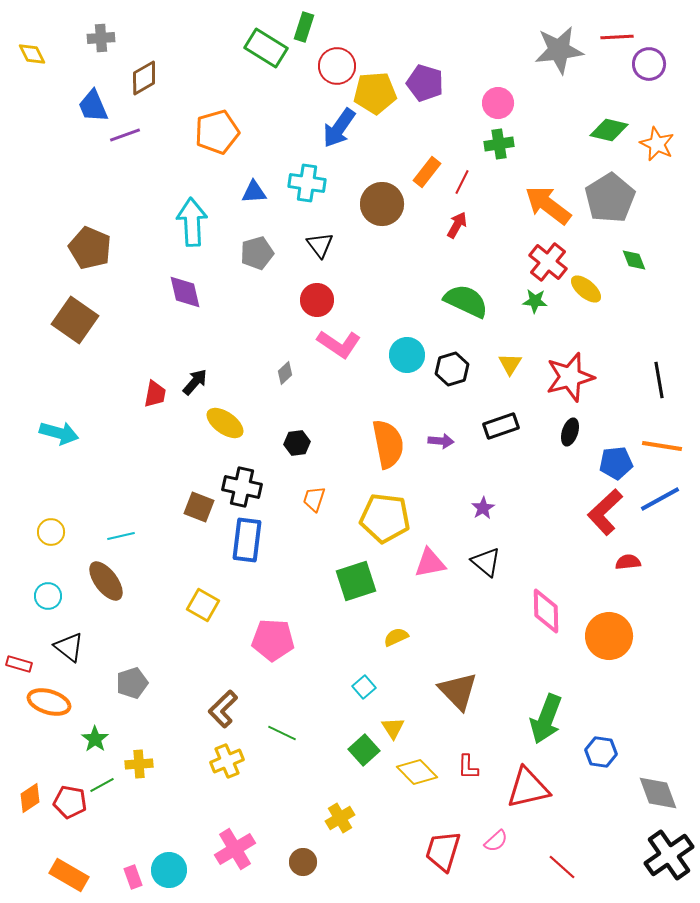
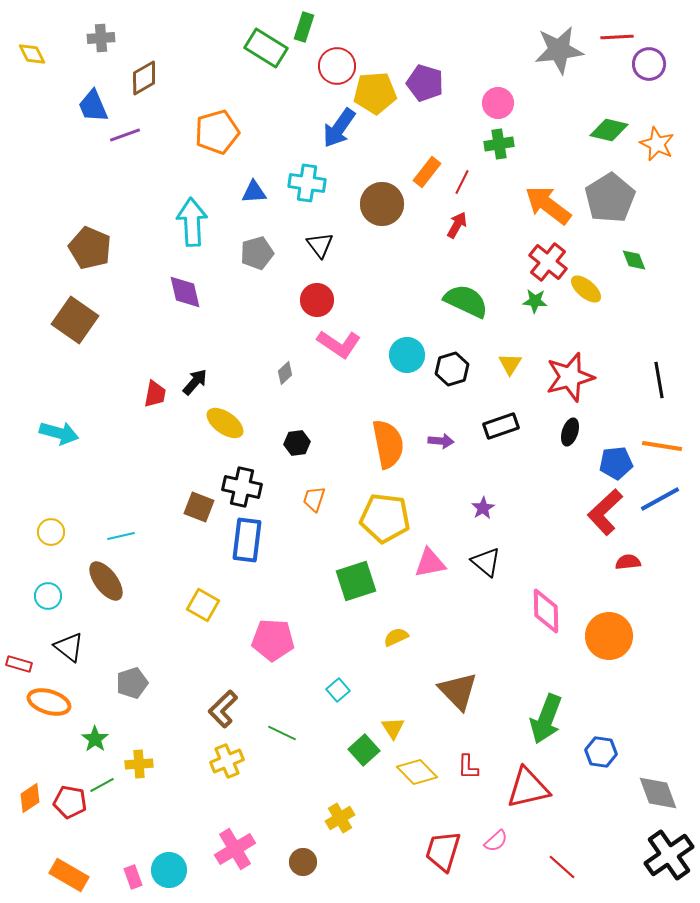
cyan square at (364, 687): moved 26 px left, 3 px down
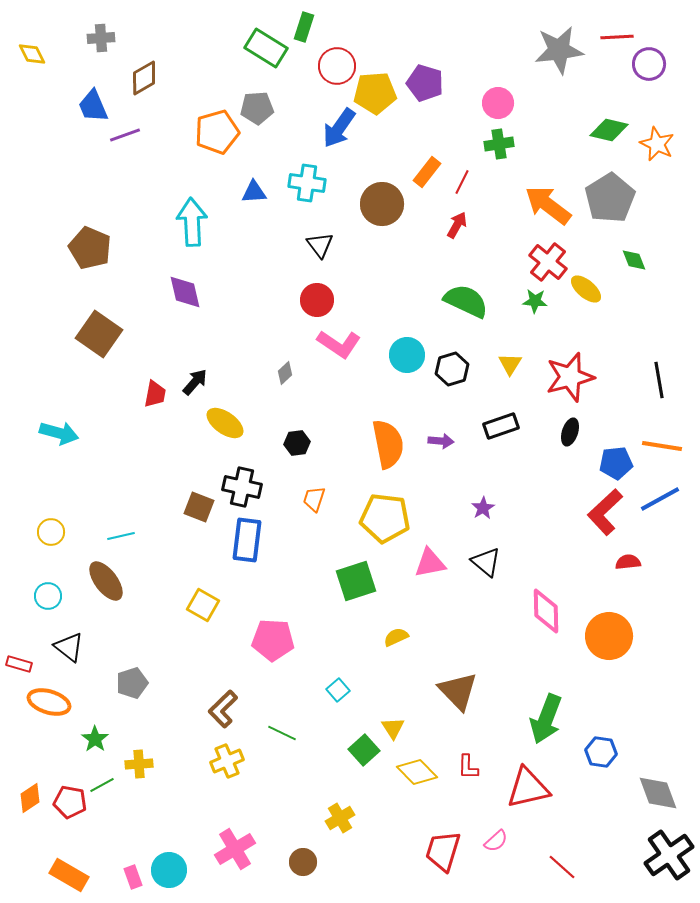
gray pentagon at (257, 253): moved 145 px up; rotated 12 degrees clockwise
brown square at (75, 320): moved 24 px right, 14 px down
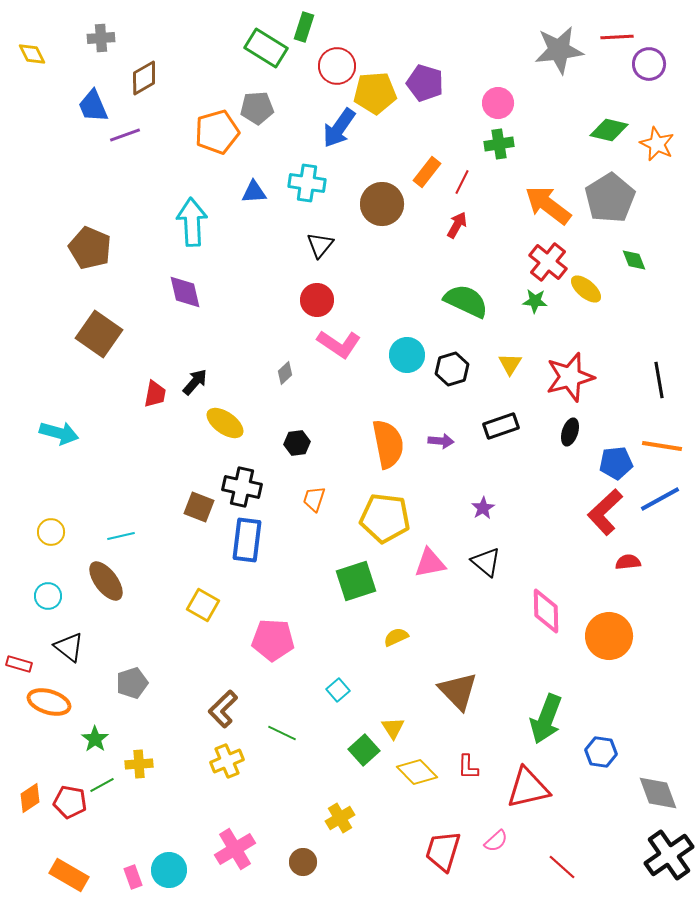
black triangle at (320, 245): rotated 16 degrees clockwise
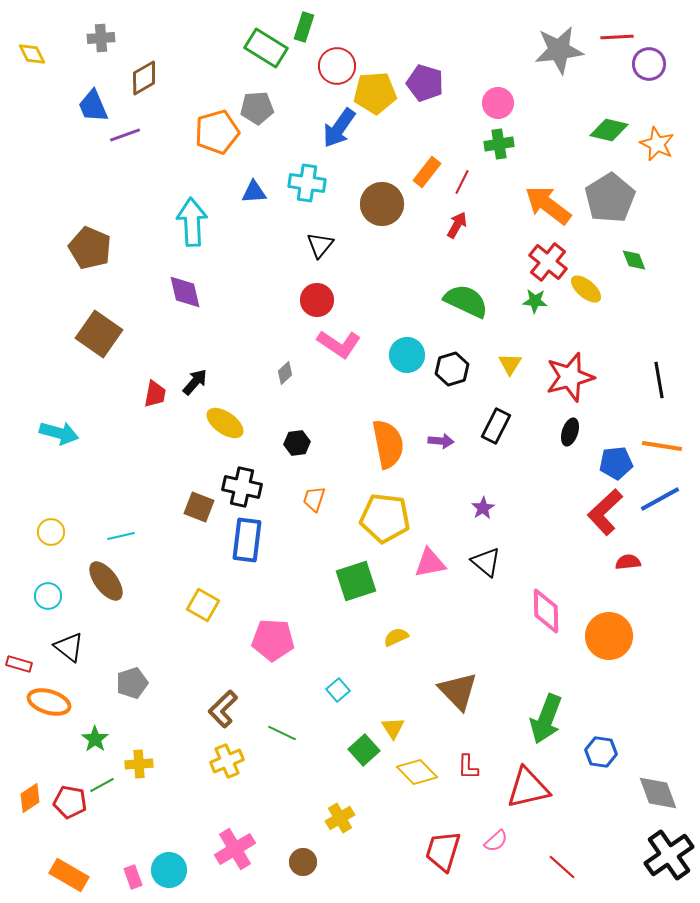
black rectangle at (501, 426): moved 5 px left; rotated 44 degrees counterclockwise
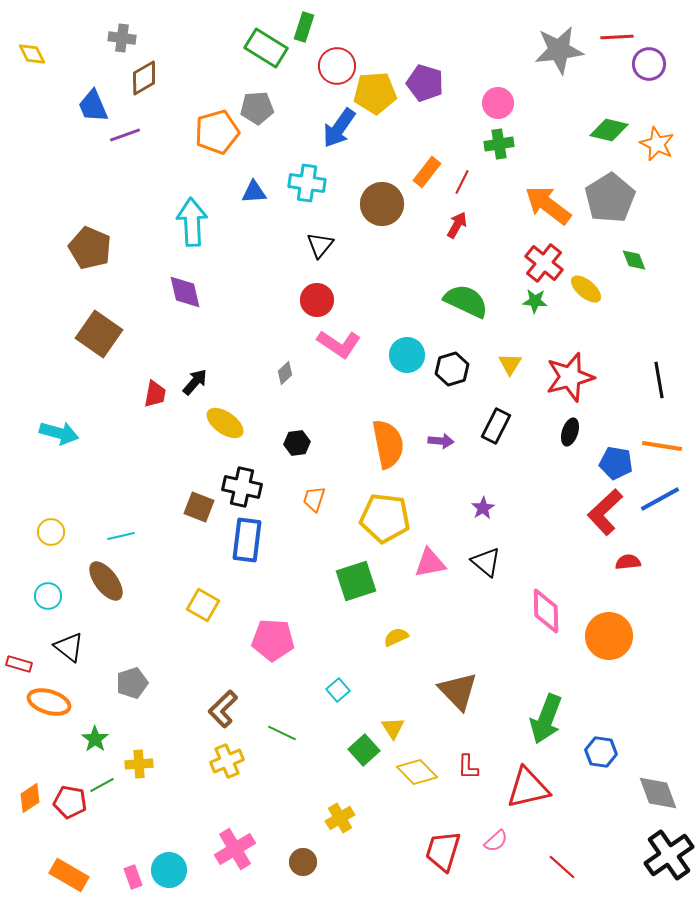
gray cross at (101, 38): moved 21 px right; rotated 12 degrees clockwise
red cross at (548, 262): moved 4 px left, 1 px down
blue pentagon at (616, 463): rotated 16 degrees clockwise
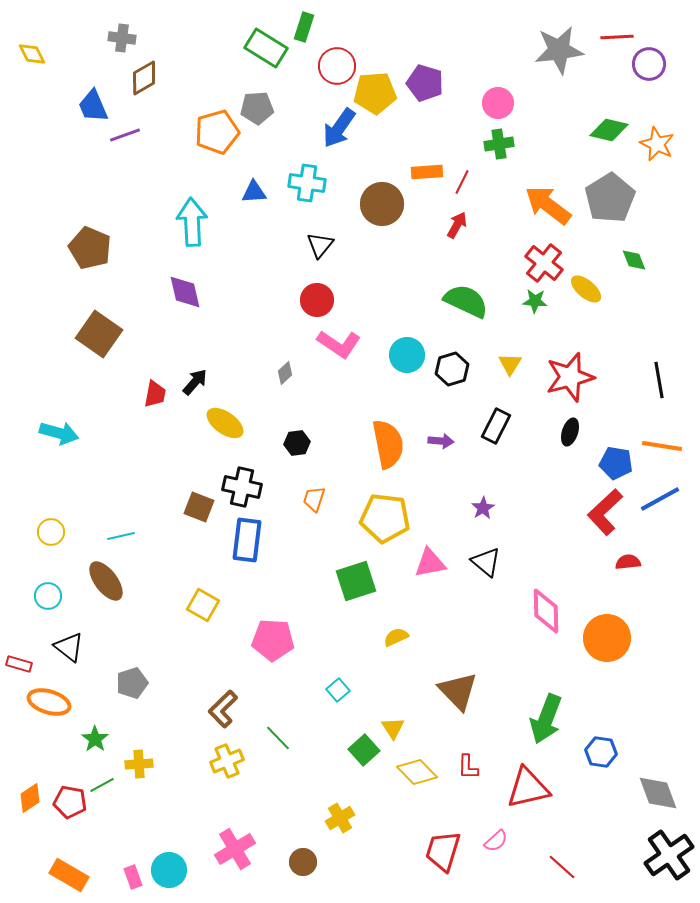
orange rectangle at (427, 172): rotated 48 degrees clockwise
orange circle at (609, 636): moved 2 px left, 2 px down
green line at (282, 733): moved 4 px left, 5 px down; rotated 20 degrees clockwise
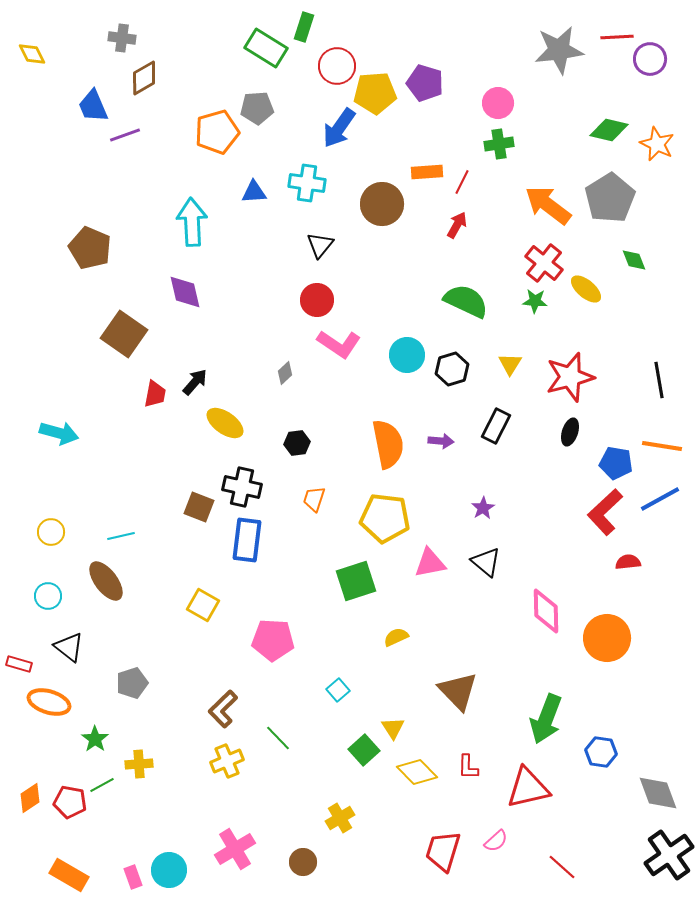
purple circle at (649, 64): moved 1 px right, 5 px up
brown square at (99, 334): moved 25 px right
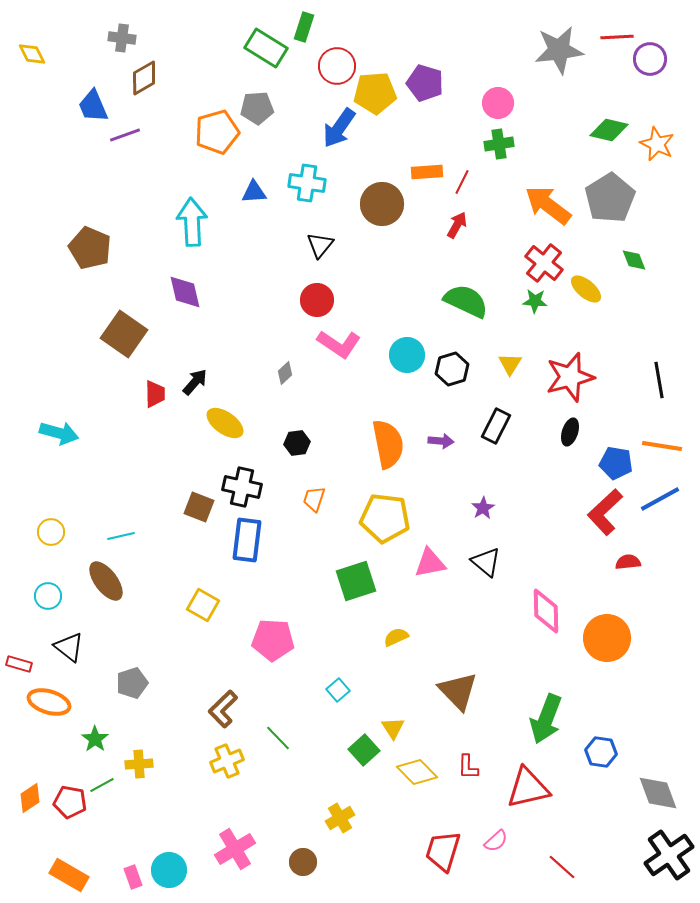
red trapezoid at (155, 394): rotated 12 degrees counterclockwise
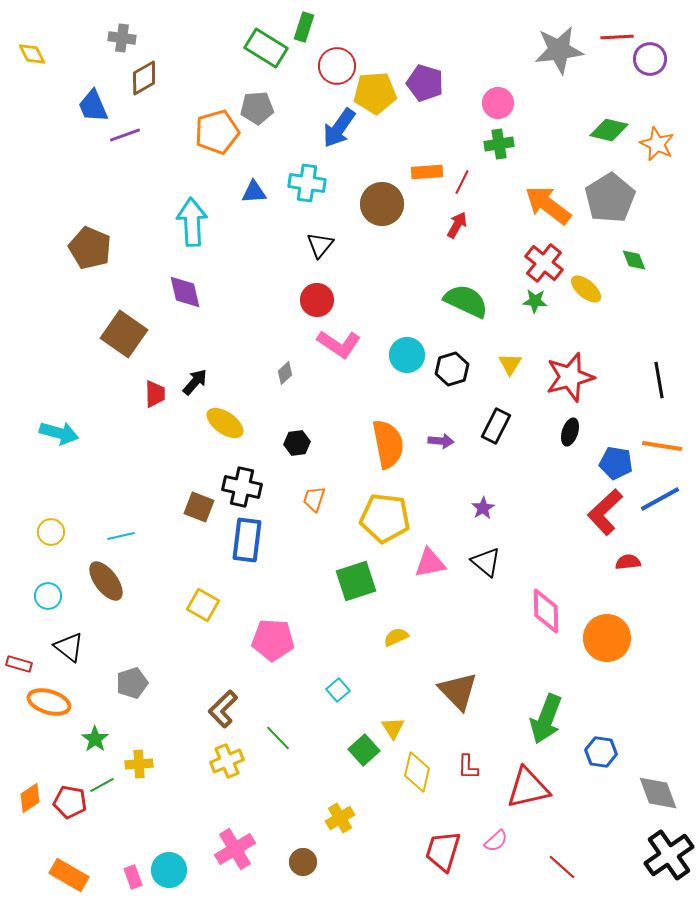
yellow diamond at (417, 772): rotated 57 degrees clockwise
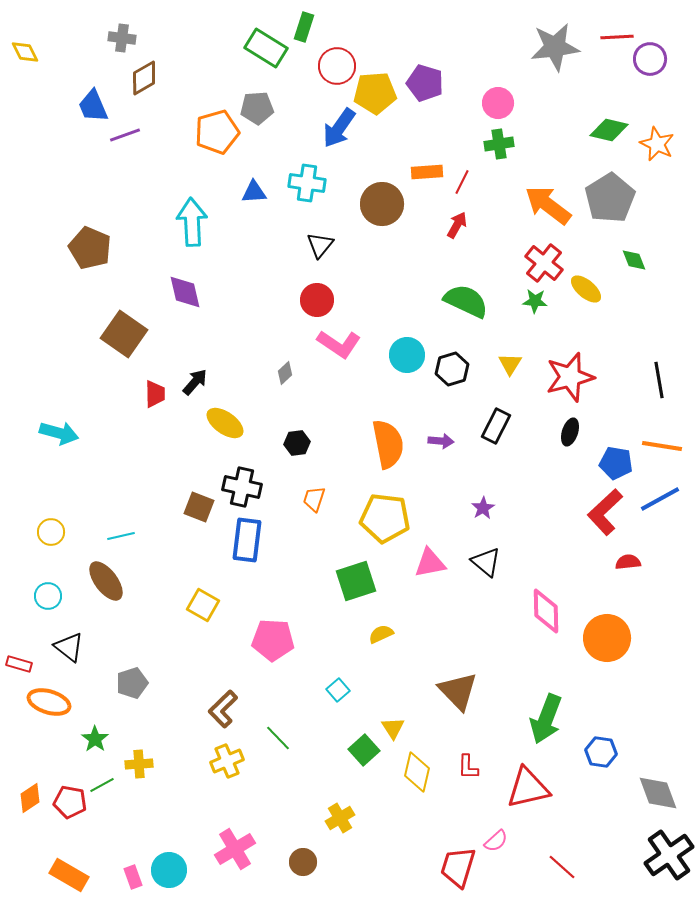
gray star at (559, 50): moved 4 px left, 3 px up
yellow diamond at (32, 54): moved 7 px left, 2 px up
yellow semicircle at (396, 637): moved 15 px left, 3 px up
red trapezoid at (443, 851): moved 15 px right, 16 px down
